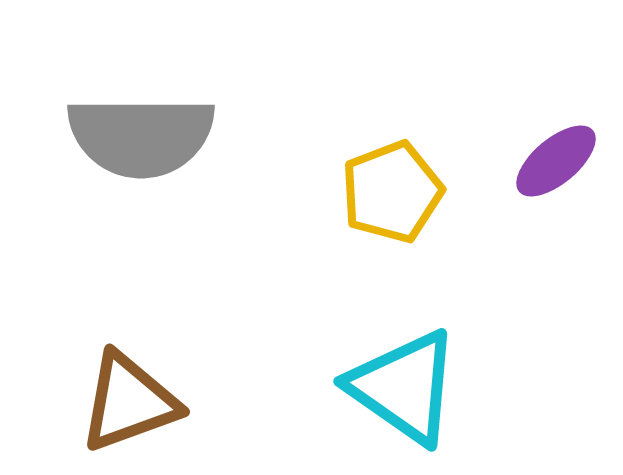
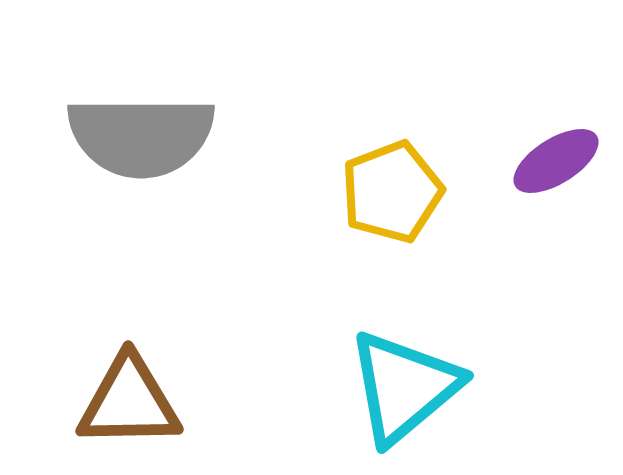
purple ellipse: rotated 8 degrees clockwise
cyan triangle: rotated 45 degrees clockwise
brown triangle: rotated 19 degrees clockwise
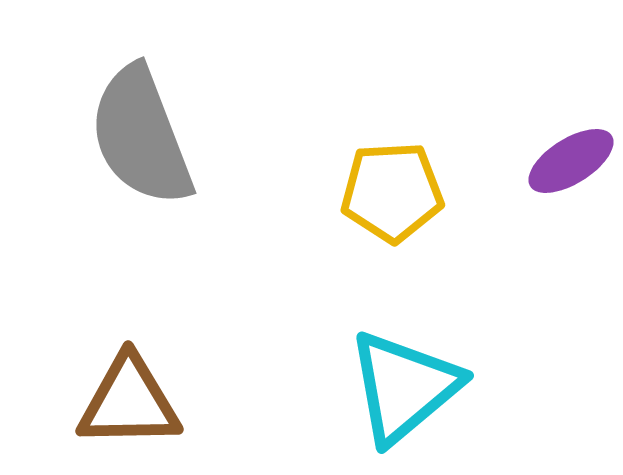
gray semicircle: rotated 69 degrees clockwise
purple ellipse: moved 15 px right
yellow pentagon: rotated 18 degrees clockwise
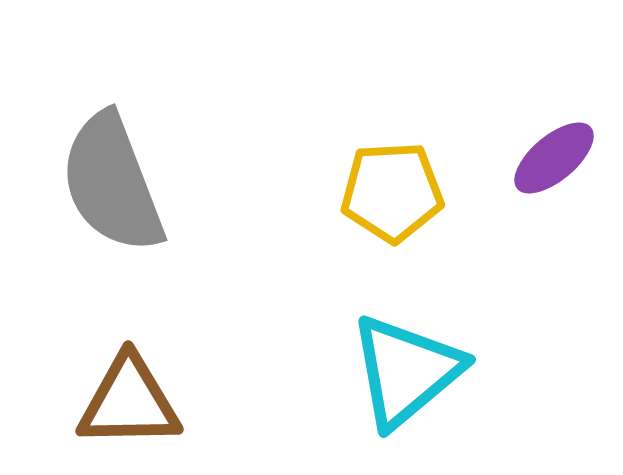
gray semicircle: moved 29 px left, 47 px down
purple ellipse: moved 17 px left, 3 px up; rotated 8 degrees counterclockwise
cyan triangle: moved 2 px right, 16 px up
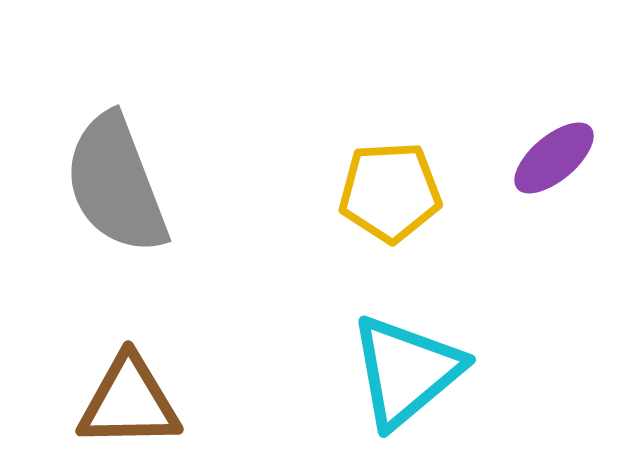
gray semicircle: moved 4 px right, 1 px down
yellow pentagon: moved 2 px left
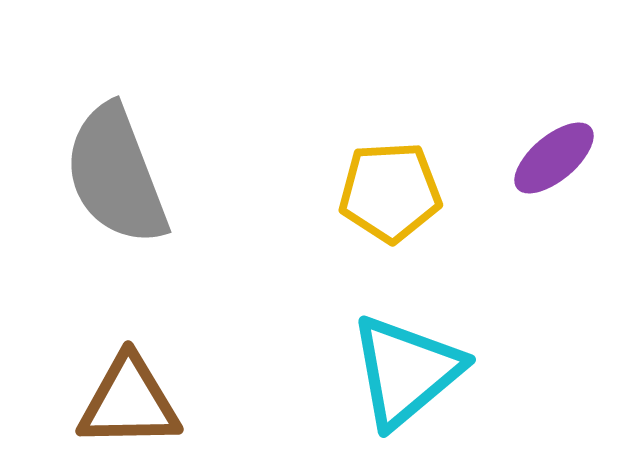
gray semicircle: moved 9 px up
